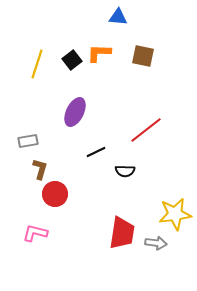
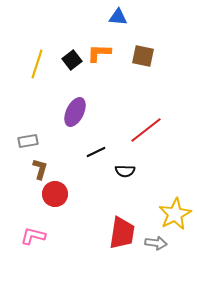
yellow star: rotated 20 degrees counterclockwise
pink L-shape: moved 2 px left, 3 px down
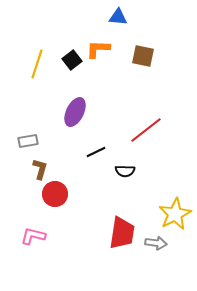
orange L-shape: moved 1 px left, 4 px up
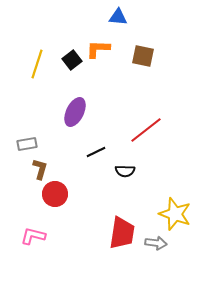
gray rectangle: moved 1 px left, 3 px down
yellow star: rotated 24 degrees counterclockwise
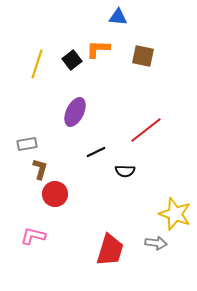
red trapezoid: moved 12 px left, 17 px down; rotated 8 degrees clockwise
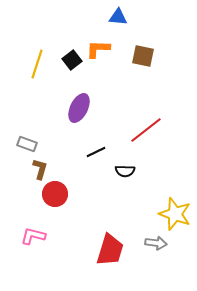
purple ellipse: moved 4 px right, 4 px up
gray rectangle: rotated 30 degrees clockwise
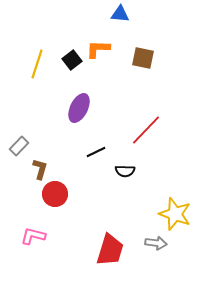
blue triangle: moved 2 px right, 3 px up
brown square: moved 2 px down
red line: rotated 8 degrees counterclockwise
gray rectangle: moved 8 px left, 2 px down; rotated 66 degrees counterclockwise
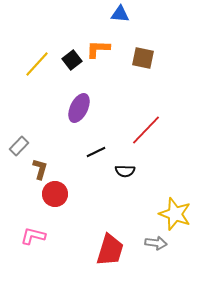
yellow line: rotated 24 degrees clockwise
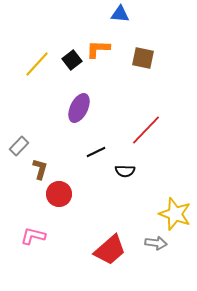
red circle: moved 4 px right
red trapezoid: rotated 32 degrees clockwise
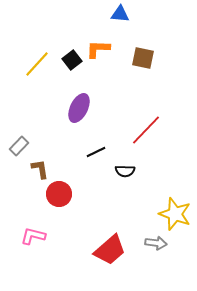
brown L-shape: rotated 25 degrees counterclockwise
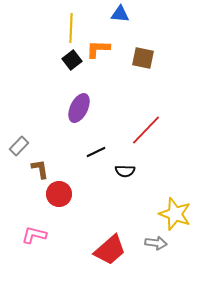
yellow line: moved 34 px right, 36 px up; rotated 40 degrees counterclockwise
pink L-shape: moved 1 px right, 1 px up
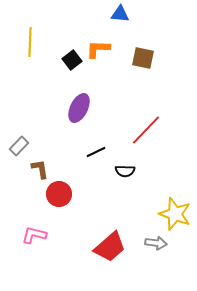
yellow line: moved 41 px left, 14 px down
red trapezoid: moved 3 px up
